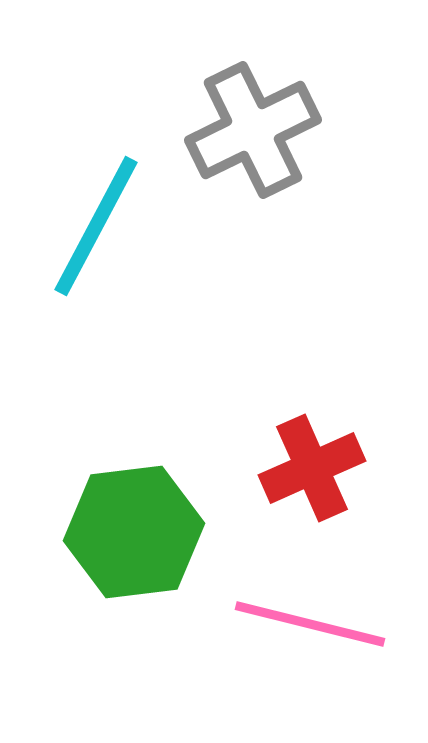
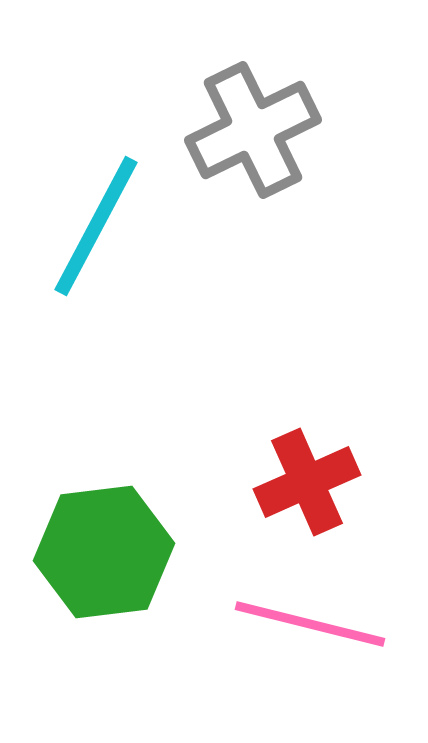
red cross: moved 5 px left, 14 px down
green hexagon: moved 30 px left, 20 px down
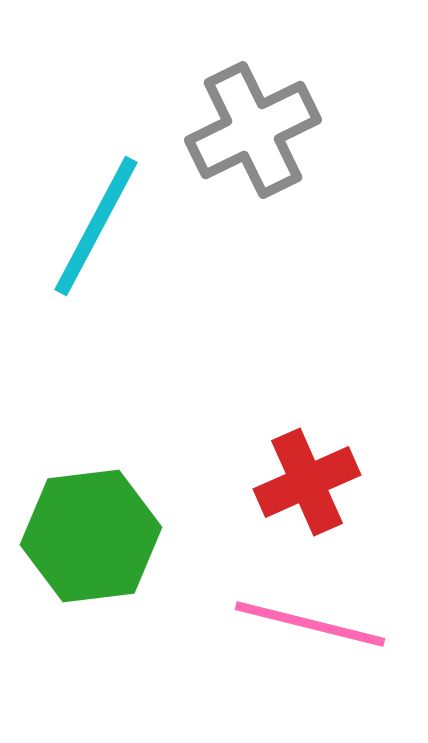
green hexagon: moved 13 px left, 16 px up
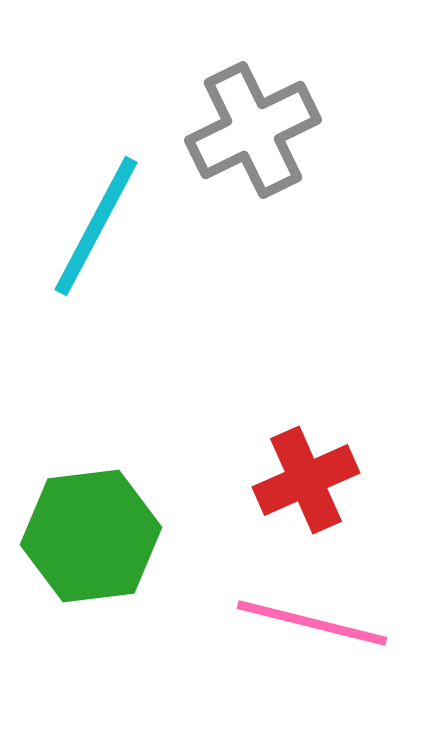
red cross: moved 1 px left, 2 px up
pink line: moved 2 px right, 1 px up
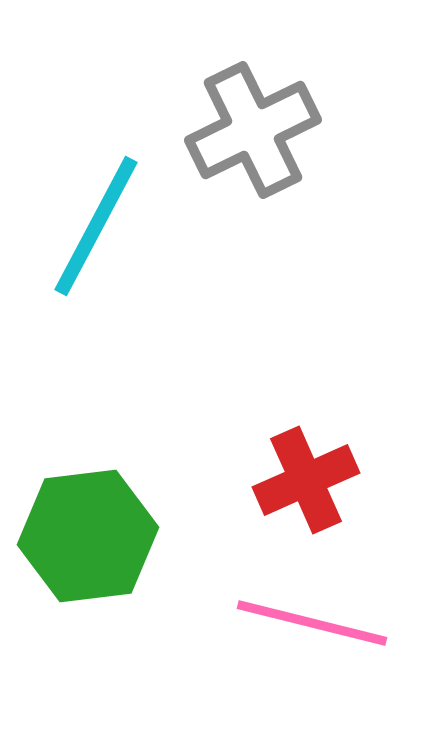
green hexagon: moved 3 px left
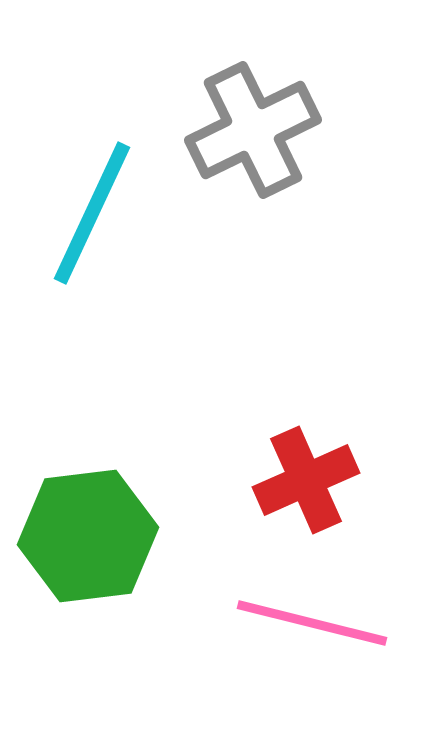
cyan line: moved 4 px left, 13 px up; rotated 3 degrees counterclockwise
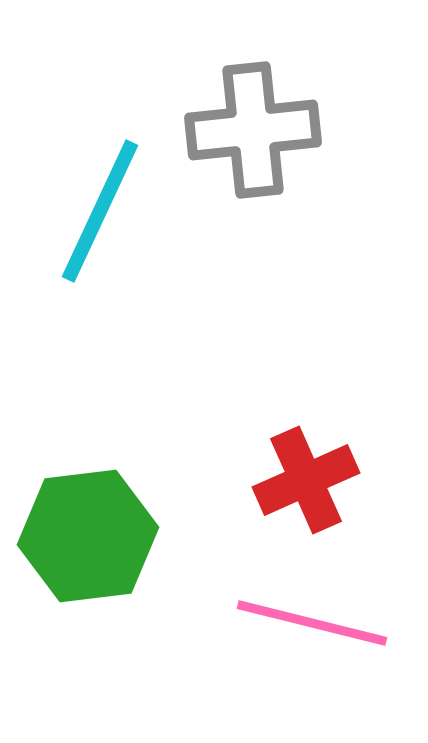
gray cross: rotated 20 degrees clockwise
cyan line: moved 8 px right, 2 px up
